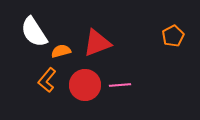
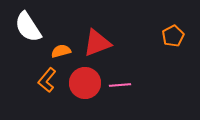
white semicircle: moved 6 px left, 5 px up
red circle: moved 2 px up
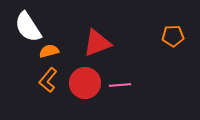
orange pentagon: rotated 25 degrees clockwise
orange semicircle: moved 12 px left
orange L-shape: moved 1 px right
